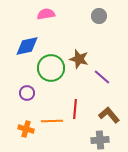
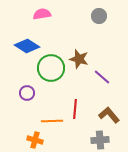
pink semicircle: moved 4 px left
blue diamond: rotated 45 degrees clockwise
orange cross: moved 9 px right, 11 px down
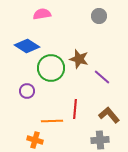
purple circle: moved 2 px up
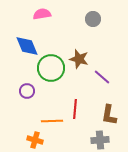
gray circle: moved 6 px left, 3 px down
blue diamond: rotated 35 degrees clockwise
brown L-shape: rotated 130 degrees counterclockwise
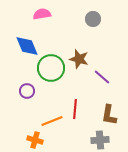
orange line: rotated 20 degrees counterclockwise
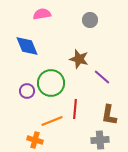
gray circle: moved 3 px left, 1 px down
green circle: moved 15 px down
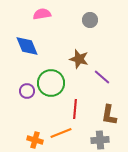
orange line: moved 9 px right, 12 px down
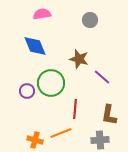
blue diamond: moved 8 px right
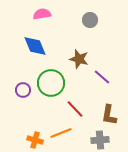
purple circle: moved 4 px left, 1 px up
red line: rotated 48 degrees counterclockwise
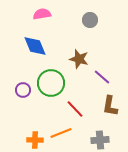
brown L-shape: moved 1 px right, 9 px up
orange cross: rotated 14 degrees counterclockwise
